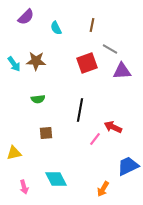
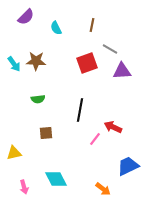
orange arrow: rotated 84 degrees counterclockwise
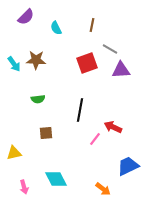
brown star: moved 1 px up
purple triangle: moved 1 px left, 1 px up
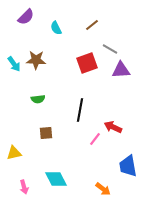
brown line: rotated 40 degrees clockwise
blue trapezoid: rotated 75 degrees counterclockwise
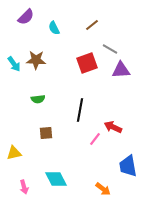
cyan semicircle: moved 2 px left
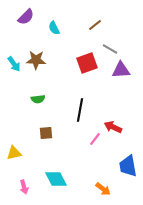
brown line: moved 3 px right
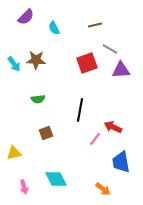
brown line: rotated 24 degrees clockwise
brown square: rotated 16 degrees counterclockwise
blue trapezoid: moved 7 px left, 4 px up
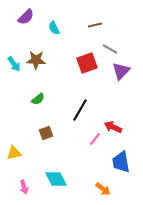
purple triangle: moved 1 px down; rotated 42 degrees counterclockwise
green semicircle: rotated 32 degrees counterclockwise
black line: rotated 20 degrees clockwise
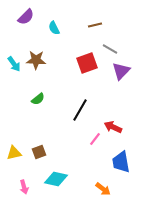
brown square: moved 7 px left, 19 px down
cyan diamond: rotated 50 degrees counterclockwise
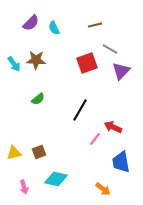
purple semicircle: moved 5 px right, 6 px down
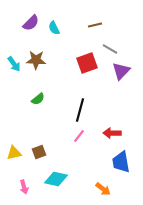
black line: rotated 15 degrees counterclockwise
red arrow: moved 1 px left, 6 px down; rotated 24 degrees counterclockwise
pink line: moved 16 px left, 3 px up
